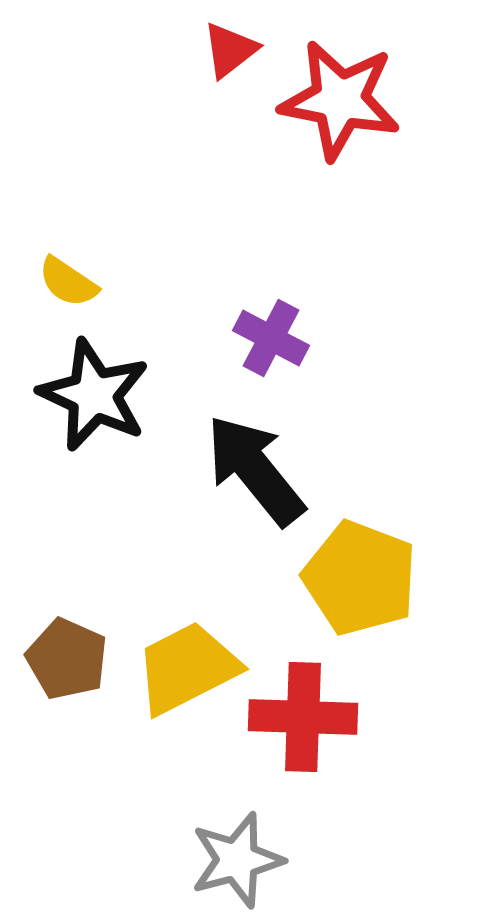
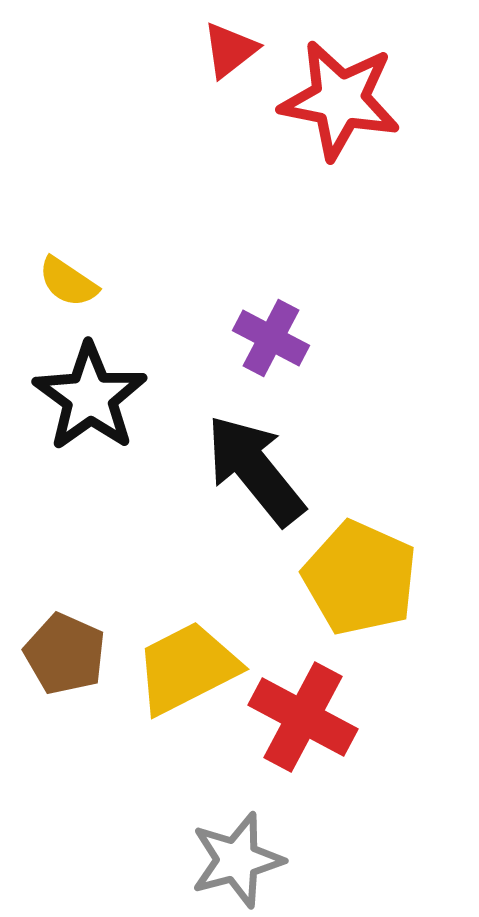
black star: moved 4 px left, 2 px down; rotated 11 degrees clockwise
yellow pentagon: rotated 3 degrees clockwise
brown pentagon: moved 2 px left, 5 px up
red cross: rotated 26 degrees clockwise
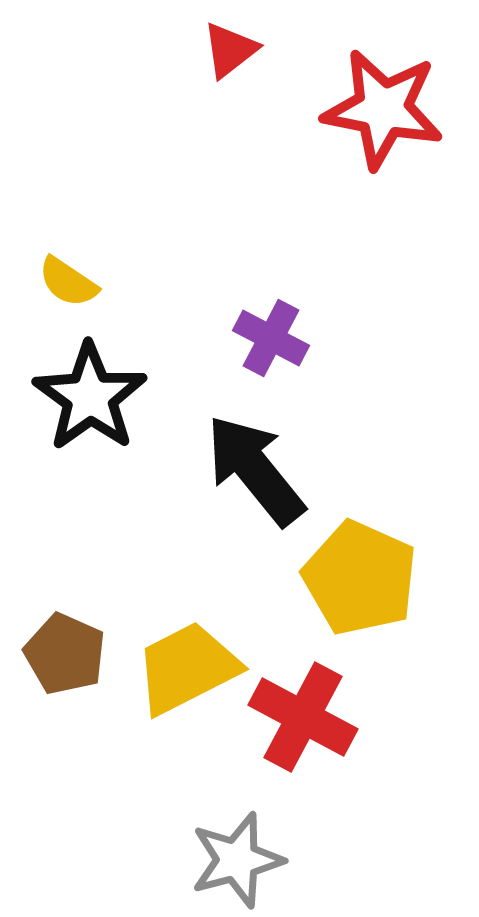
red star: moved 43 px right, 9 px down
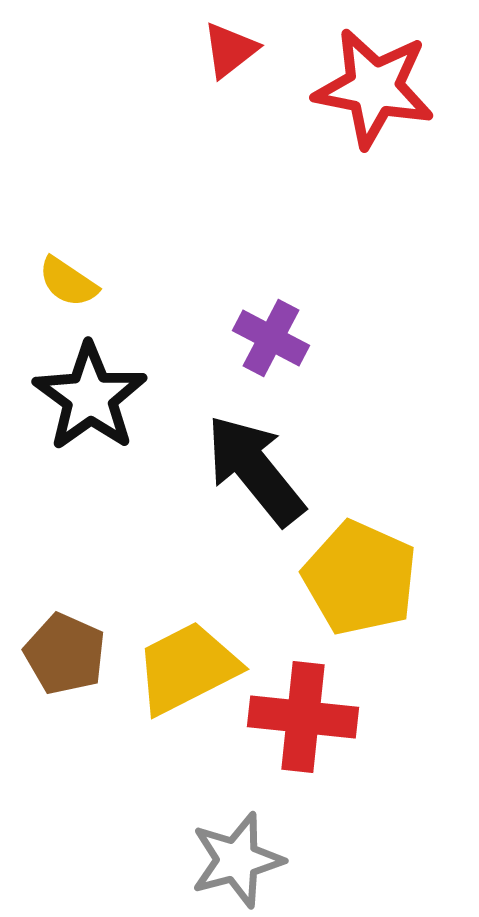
red star: moved 9 px left, 21 px up
red cross: rotated 22 degrees counterclockwise
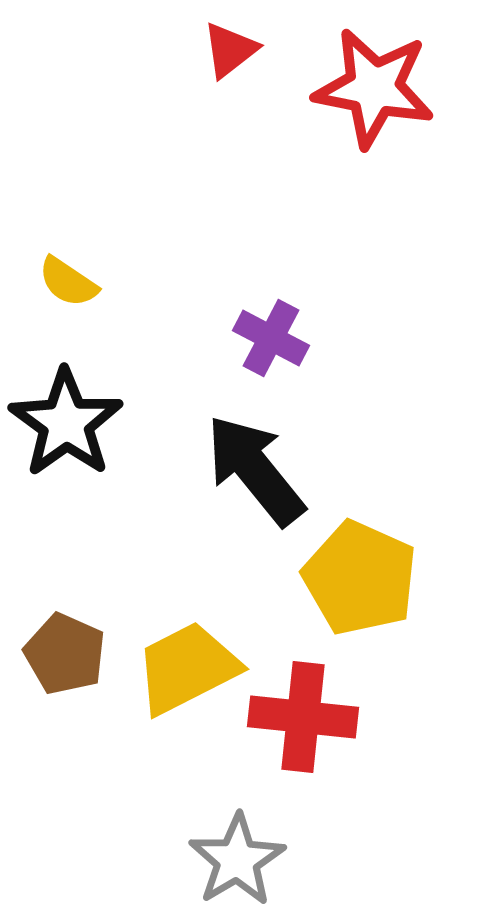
black star: moved 24 px left, 26 px down
gray star: rotated 16 degrees counterclockwise
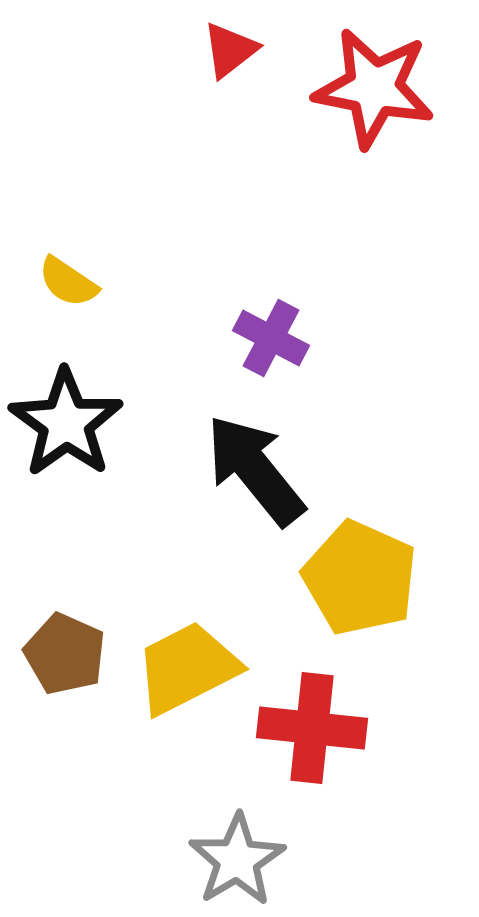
red cross: moved 9 px right, 11 px down
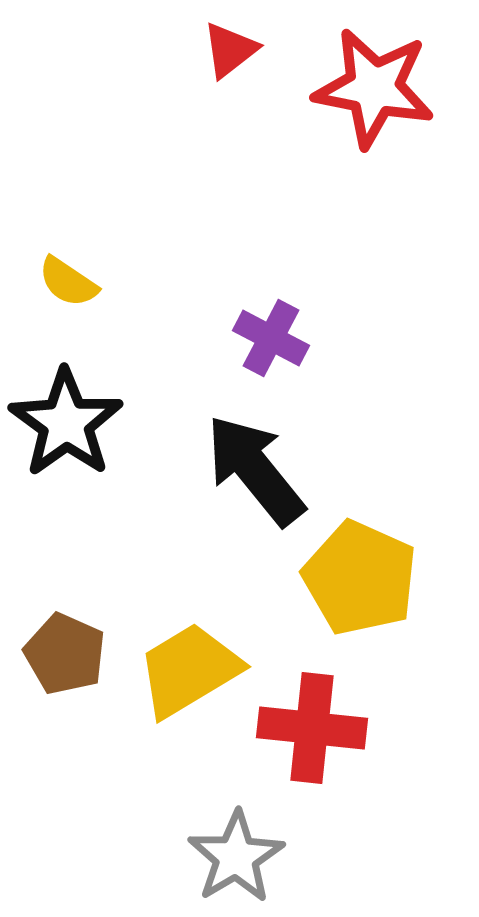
yellow trapezoid: moved 2 px right, 2 px down; rotated 4 degrees counterclockwise
gray star: moved 1 px left, 3 px up
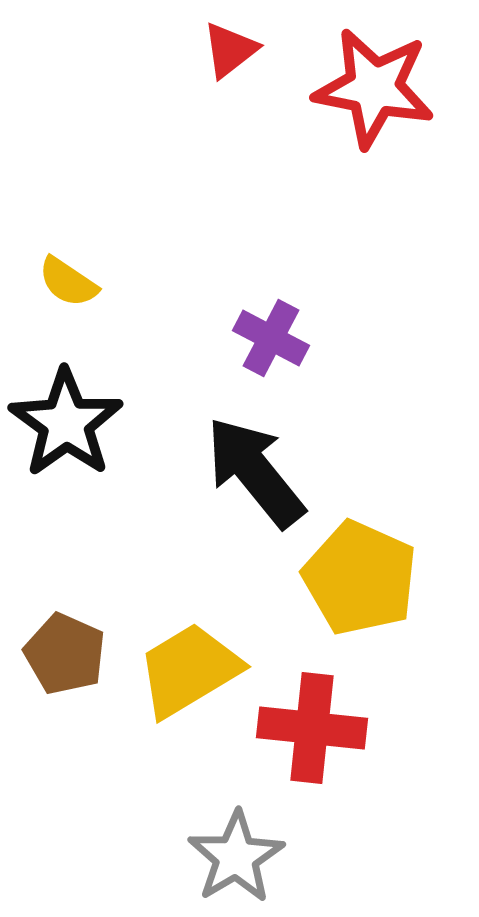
black arrow: moved 2 px down
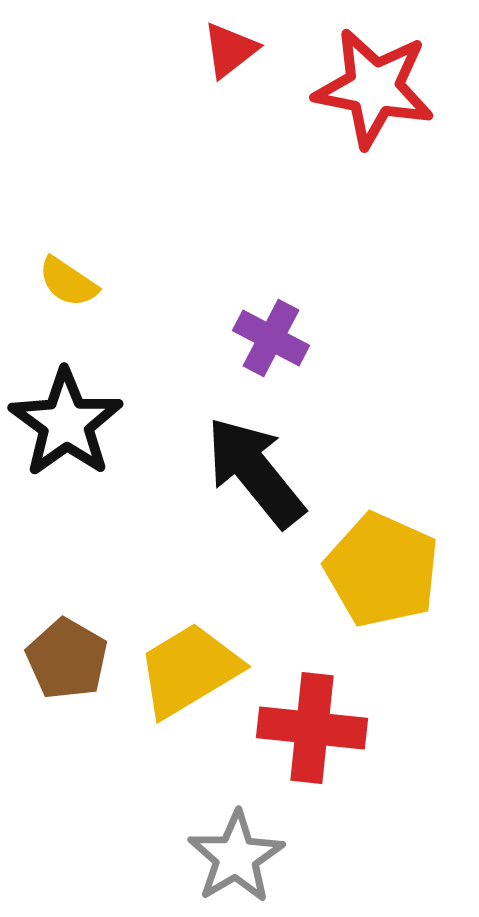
yellow pentagon: moved 22 px right, 8 px up
brown pentagon: moved 2 px right, 5 px down; rotated 6 degrees clockwise
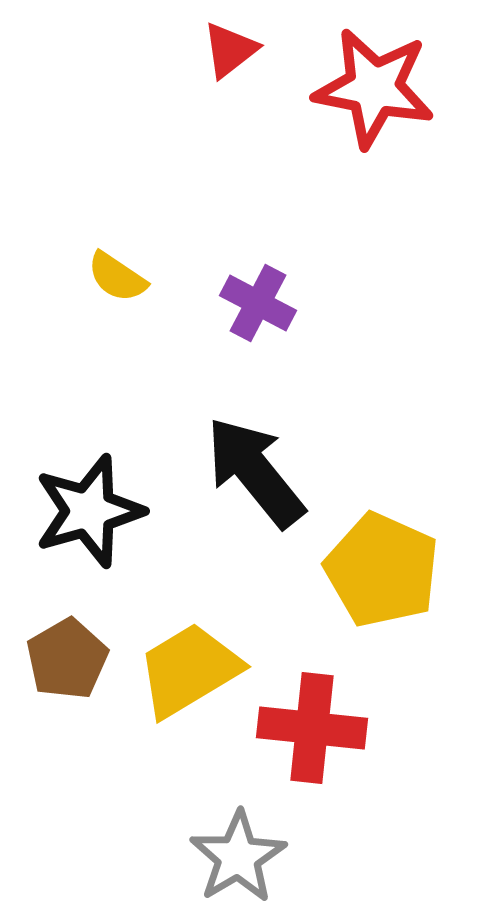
yellow semicircle: moved 49 px right, 5 px up
purple cross: moved 13 px left, 35 px up
black star: moved 23 px right, 88 px down; rotated 20 degrees clockwise
brown pentagon: rotated 12 degrees clockwise
gray star: moved 2 px right
